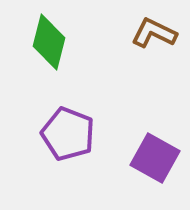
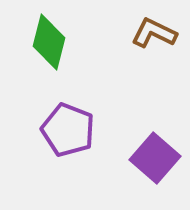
purple pentagon: moved 4 px up
purple square: rotated 12 degrees clockwise
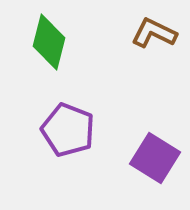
purple square: rotated 9 degrees counterclockwise
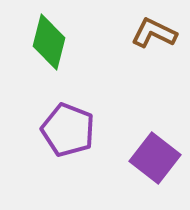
purple square: rotated 6 degrees clockwise
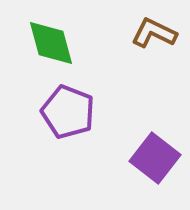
green diamond: moved 2 px right, 1 px down; rotated 30 degrees counterclockwise
purple pentagon: moved 18 px up
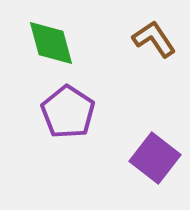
brown L-shape: moved 6 px down; rotated 30 degrees clockwise
purple pentagon: rotated 12 degrees clockwise
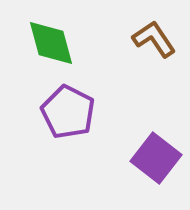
purple pentagon: rotated 6 degrees counterclockwise
purple square: moved 1 px right
